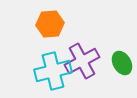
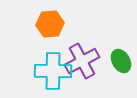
green ellipse: moved 1 px left, 2 px up
cyan cross: rotated 15 degrees clockwise
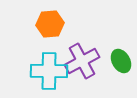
cyan cross: moved 4 px left
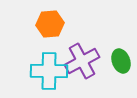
green ellipse: rotated 10 degrees clockwise
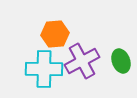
orange hexagon: moved 5 px right, 10 px down
cyan cross: moved 5 px left, 2 px up
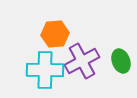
cyan cross: moved 1 px right, 1 px down
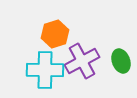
orange hexagon: rotated 12 degrees counterclockwise
